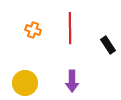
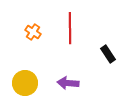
orange cross: moved 2 px down; rotated 14 degrees clockwise
black rectangle: moved 9 px down
purple arrow: moved 4 px left, 2 px down; rotated 95 degrees clockwise
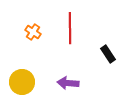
yellow circle: moved 3 px left, 1 px up
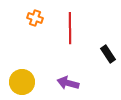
orange cross: moved 2 px right, 14 px up; rotated 14 degrees counterclockwise
purple arrow: rotated 10 degrees clockwise
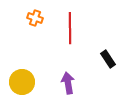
black rectangle: moved 5 px down
purple arrow: rotated 65 degrees clockwise
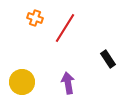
red line: moved 5 px left; rotated 32 degrees clockwise
